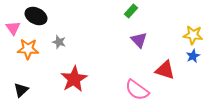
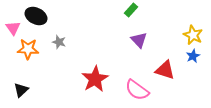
green rectangle: moved 1 px up
yellow star: rotated 18 degrees clockwise
red star: moved 21 px right
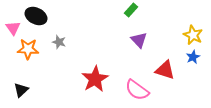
blue star: moved 1 px down
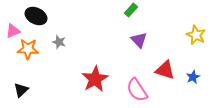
pink triangle: moved 3 px down; rotated 42 degrees clockwise
yellow star: moved 3 px right
blue star: moved 20 px down
pink semicircle: rotated 20 degrees clockwise
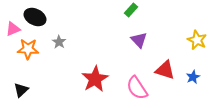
black ellipse: moved 1 px left, 1 px down
pink triangle: moved 2 px up
yellow star: moved 1 px right, 5 px down
gray star: rotated 16 degrees clockwise
pink semicircle: moved 2 px up
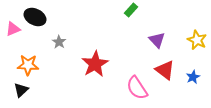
purple triangle: moved 18 px right
orange star: moved 16 px down
red triangle: rotated 20 degrees clockwise
red star: moved 15 px up
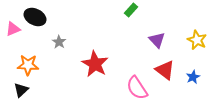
red star: rotated 12 degrees counterclockwise
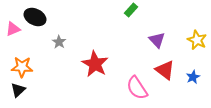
orange star: moved 6 px left, 2 px down
black triangle: moved 3 px left
